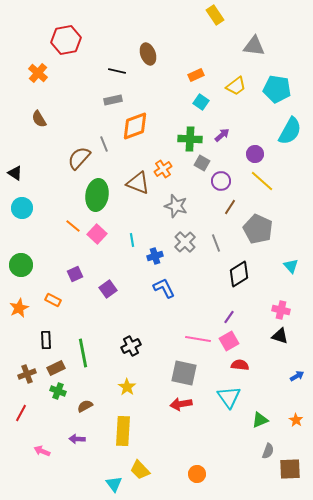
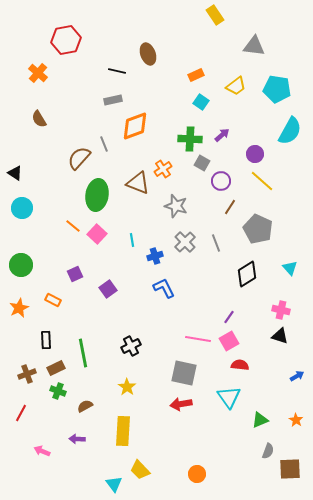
cyan triangle at (291, 266): moved 1 px left, 2 px down
black diamond at (239, 274): moved 8 px right
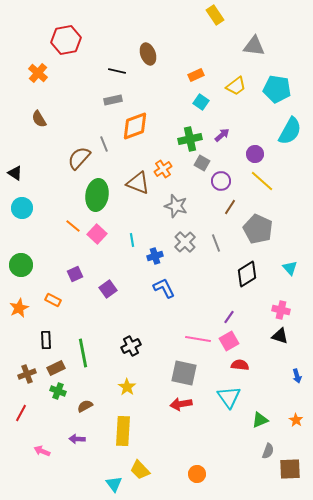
green cross at (190, 139): rotated 15 degrees counterclockwise
blue arrow at (297, 376): rotated 104 degrees clockwise
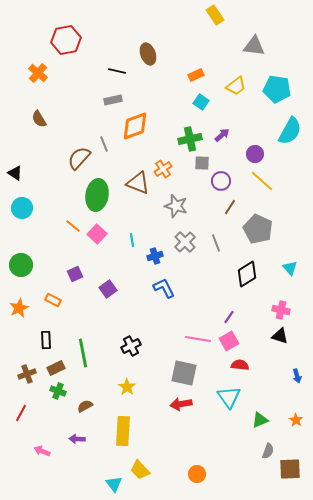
gray square at (202, 163): rotated 28 degrees counterclockwise
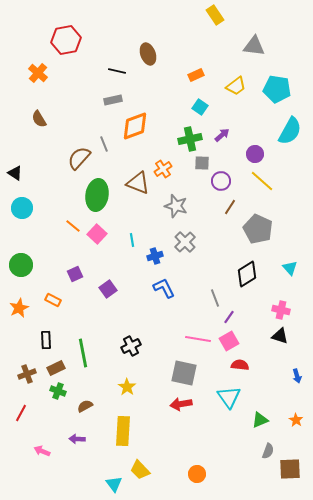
cyan square at (201, 102): moved 1 px left, 5 px down
gray line at (216, 243): moved 1 px left, 55 px down
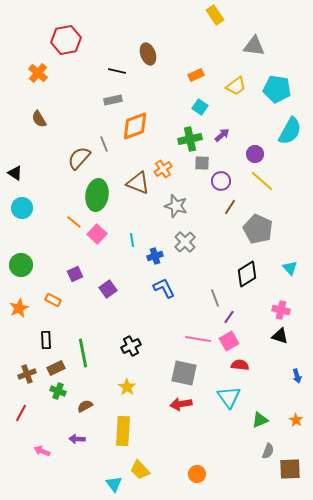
orange line at (73, 226): moved 1 px right, 4 px up
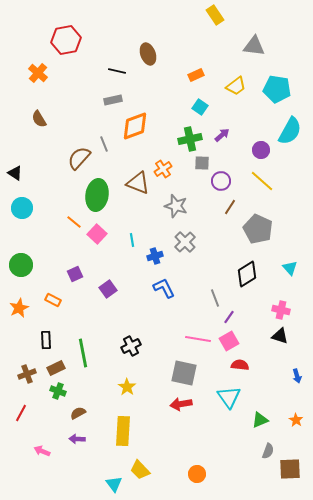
purple circle at (255, 154): moved 6 px right, 4 px up
brown semicircle at (85, 406): moved 7 px left, 7 px down
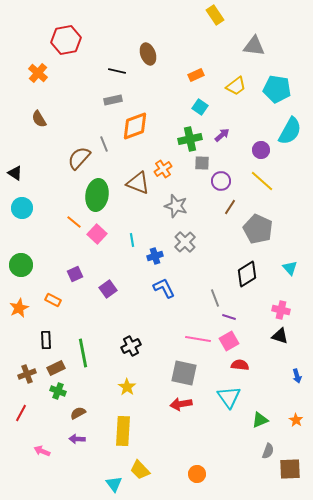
purple line at (229, 317): rotated 72 degrees clockwise
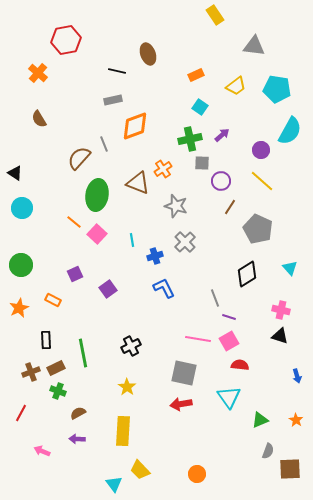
brown cross at (27, 374): moved 4 px right, 2 px up
